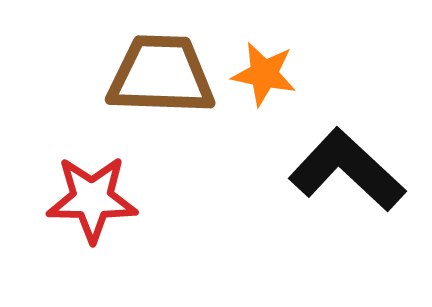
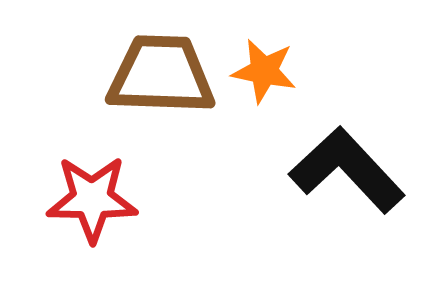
orange star: moved 3 px up
black L-shape: rotated 4 degrees clockwise
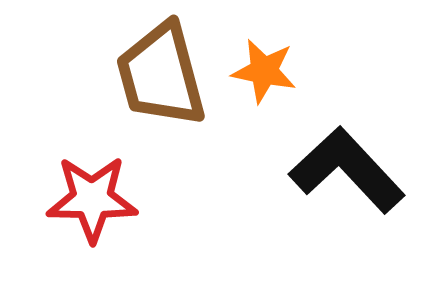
brown trapezoid: rotated 107 degrees counterclockwise
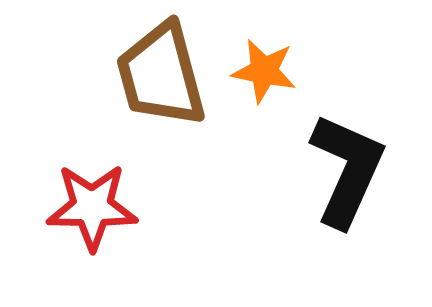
black L-shape: rotated 67 degrees clockwise
red star: moved 8 px down
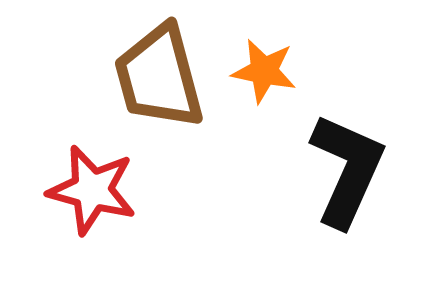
brown trapezoid: moved 2 px left, 2 px down
red star: moved 17 px up; rotated 14 degrees clockwise
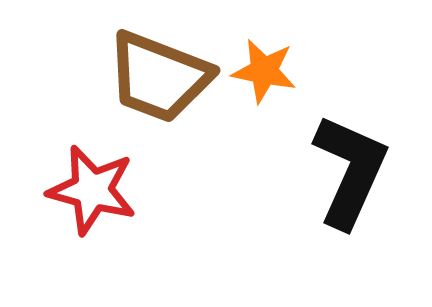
brown trapezoid: rotated 54 degrees counterclockwise
black L-shape: moved 3 px right, 1 px down
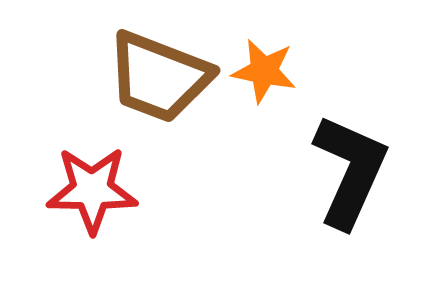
red star: rotated 14 degrees counterclockwise
